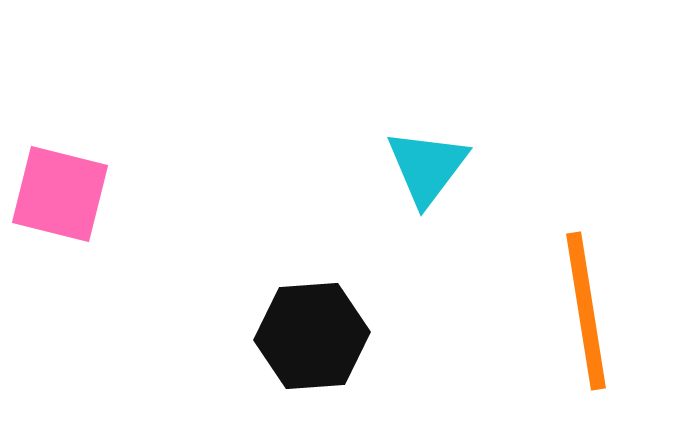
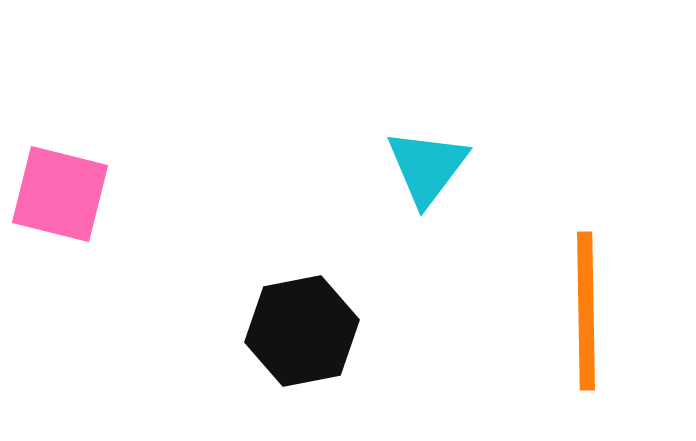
orange line: rotated 8 degrees clockwise
black hexagon: moved 10 px left, 5 px up; rotated 7 degrees counterclockwise
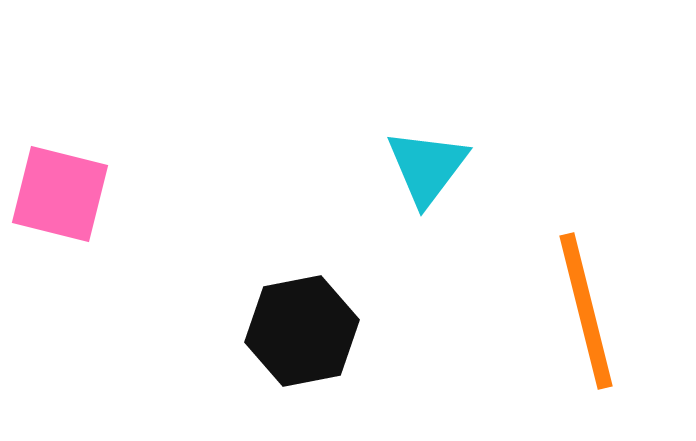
orange line: rotated 13 degrees counterclockwise
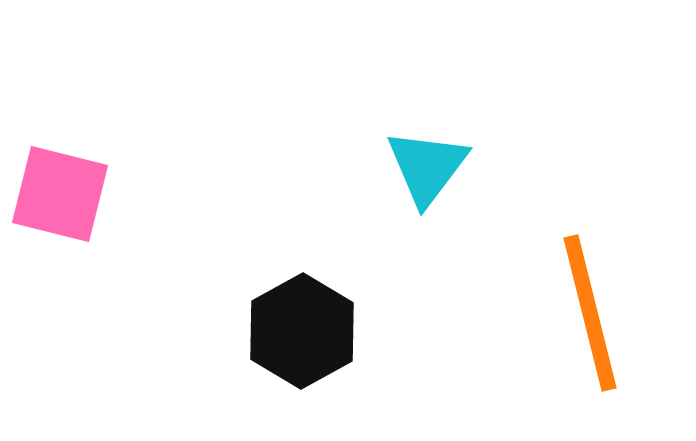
orange line: moved 4 px right, 2 px down
black hexagon: rotated 18 degrees counterclockwise
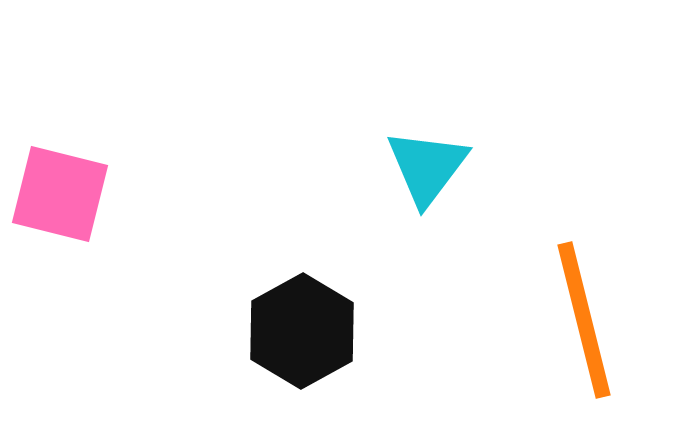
orange line: moved 6 px left, 7 px down
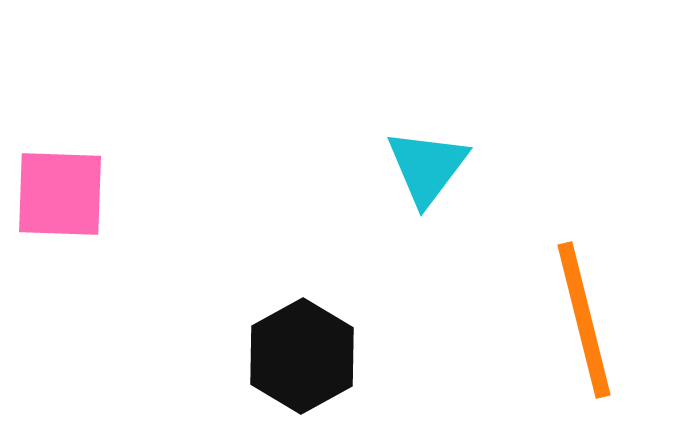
pink square: rotated 12 degrees counterclockwise
black hexagon: moved 25 px down
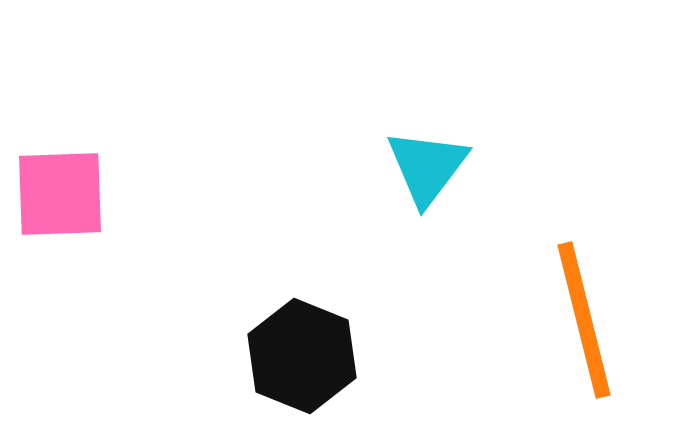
pink square: rotated 4 degrees counterclockwise
black hexagon: rotated 9 degrees counterclockwise
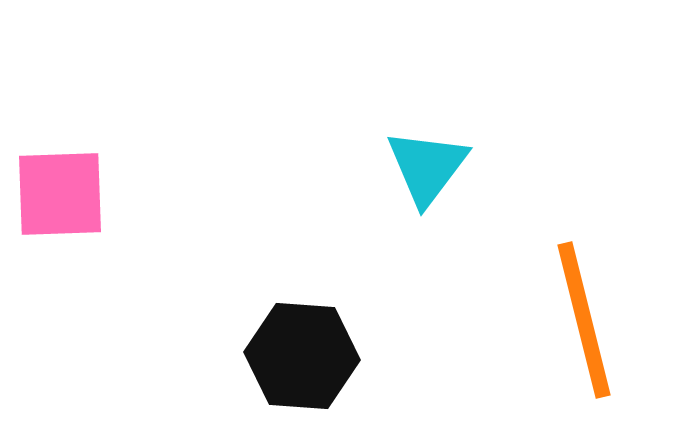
black hexagon: rotated 18 degrees counterclockwise
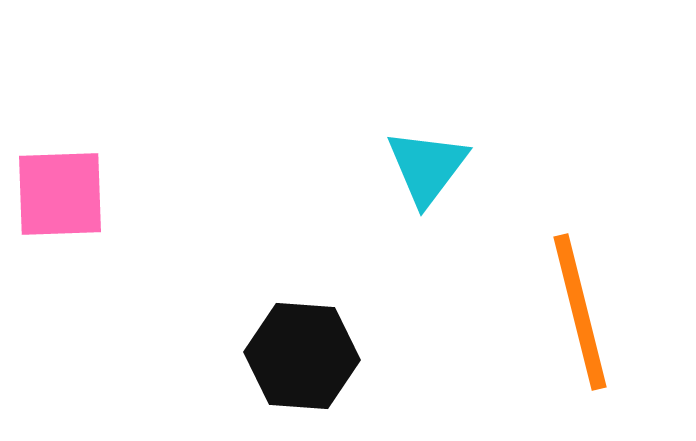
orange line: moved 4 px left, 8 px up
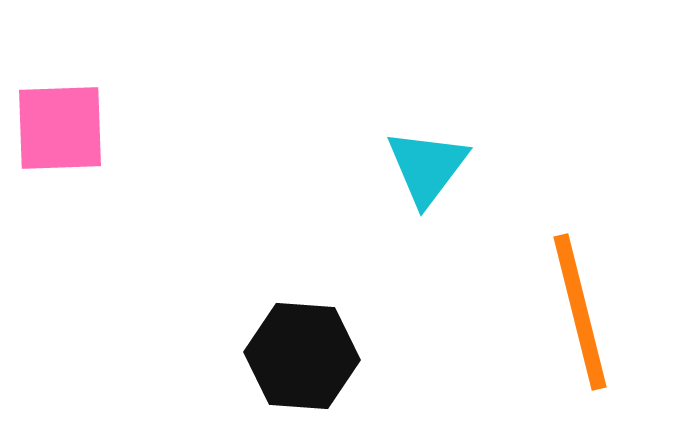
pink square: moved 66 px up
